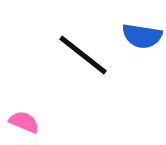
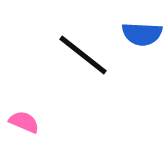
blue semicircle: moved 2 px up; rotated 6 degrees counterclockwise
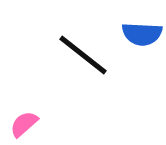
pink semicircle: moved 2 px down; rotated 64 degrees counterclockwise
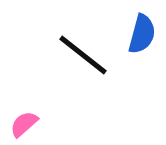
blue semicircle: rotated 78 degrees counterclockwise
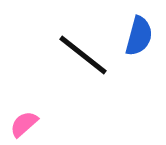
blue semicircle: moved 3 px left, 2 px down
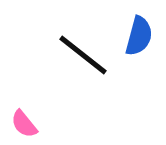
pink semicircle: rotated 88 degrees counterclockwise
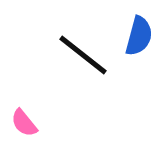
pink semicircle: moved 1 px up
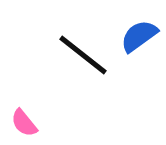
blue semicircle: rotated 141 degrees counterclockwise
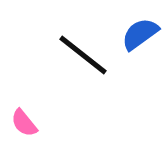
blue semicircle: moved 1 px right, 2 px up
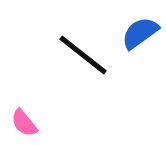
blue semicircle: moved 1 px up
